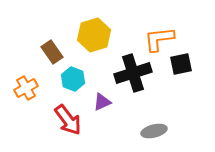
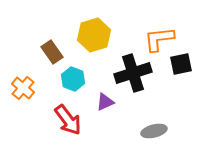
orange cross: moved 3 px left; rotated 20 degrees counterclockwise
purple triangle: moved 3 px right
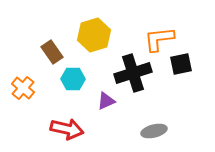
cyan hexagon: rotated 20 degrees counterclockwise
purple triangle: moved 1 px right, 1 px up
red arrow: moved 1 px left, 9 px down; rotated 40 degrees counterclockwise
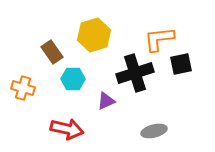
black cross: moved 2 px right
orange cross: rotated 25 degrees counterclockwise
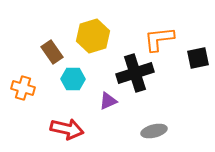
yellow hexagon: moved 1 px left, 1 px down
black square: moved 17 px right, 6 px up
purple triangle: moved 2 px right
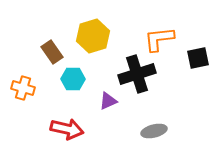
black cross: moved 2 px right, 1 px down
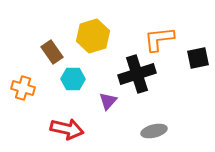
purple triangle: rotated 24 degrees counterclockwise
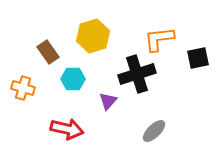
brown rectangle: moved 4 px left
gray ellipse: rotated 30 degrees counterclockwise
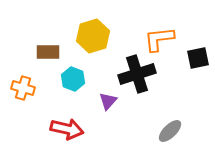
brown rectangle: rotated 55 degrees counterclockwise
cyan hexagon: rotated 20 degrees clockwise
gray ellipse: moved 16 px right
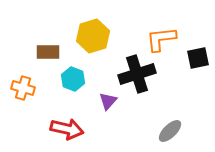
orange L-shape: moved 2 px right
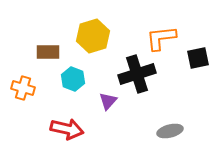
orange L-shape: moved 1 px up
gray ellipse: rotated 30 degrees clockwise
